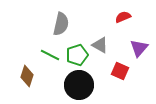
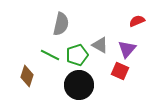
red semicircle: moved 14 px right, 4 px down
purple triangle: moved 12 px left, 1 px down
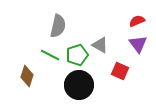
gray semicircle: moved 3 px left, 2 px down
purple triangle: moved 11 px right, 5 px up; rotated 18 degrees counterclockwise
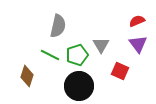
gray triangle: moved 1 px right; rotated 30 degrees clockwise
black circle: moved 1 px down
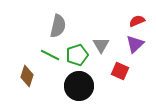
purple triangle: moved 3 px left; rotated 24 degrees clockwise
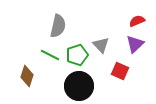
gray triangle: rotated 12 degrees counterclockwise
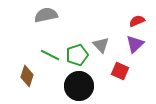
gray semicircle: moved 12 px left, 11 px up; rotated 115 degrees counterclockwise
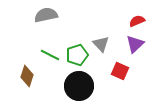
gray triangle: moved 1 px up
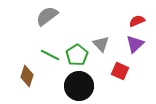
gray semicircle: moved 1 px right, 1 px down; rotated 25 degrees counterclockwise
green pentagon: rotated 15 degrees counterclockwise
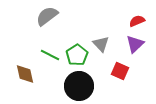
brown diamond: moved 2 px left, 2 px up; rotated 30 degrees counterclockwise
